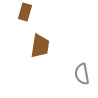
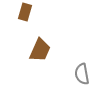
brown trapezoid: moved 4 px down; rotated 15 degrees clockwise
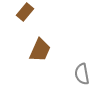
brown rectangle: rotated 24 degrees clockwise
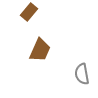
brown rectangle: moved 4 px right
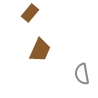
brown rectangle: moved 1 px right, 1 px down
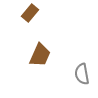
brown trapezoid: moved 5 px down
